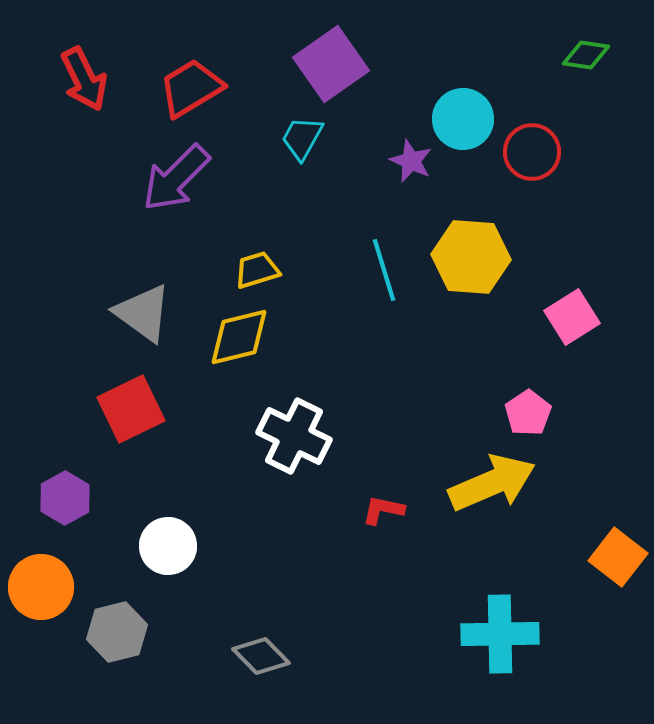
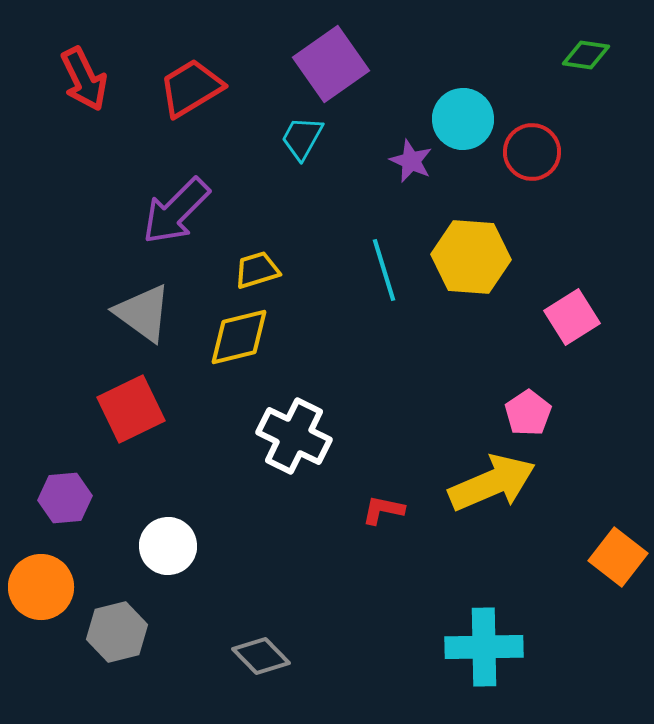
purple arrow: moved 33 px down
purple hexagon: rotated 24 degrees clockwise
cyan cross: moved 16 px left, 13 px down
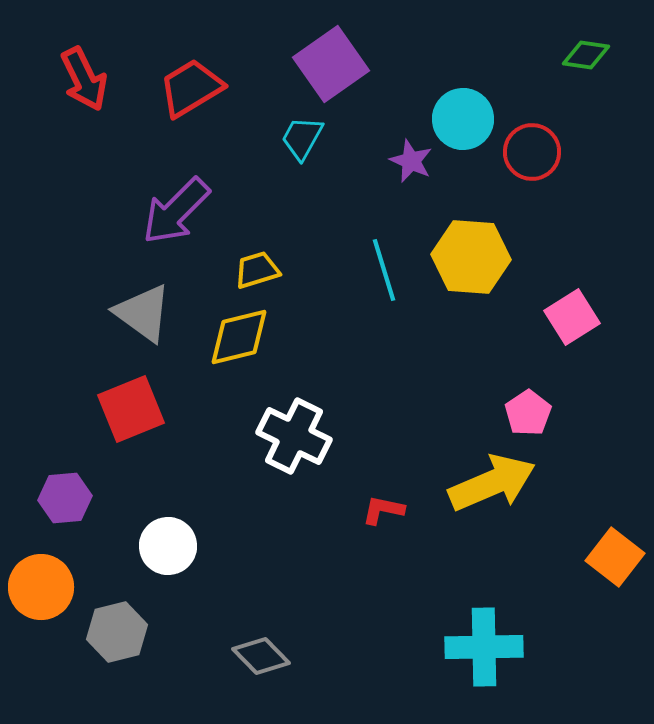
red square: rotated 4 degrees clockwise
orange square: moved 3 px left
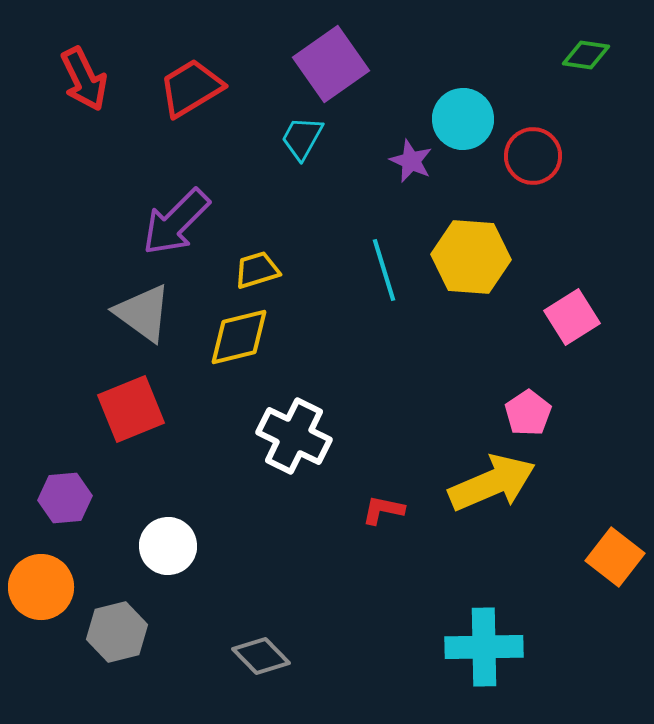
red circle: moved 1 px right, 4 px down
purple arrow: moved 11 px down
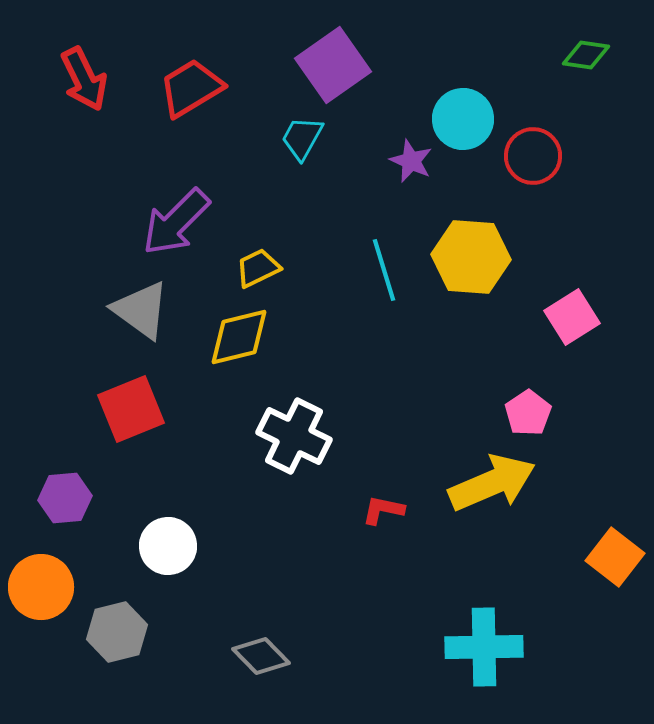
purple square: moved 2 px right, 1 px down
yellow trapezoid: moved 1 px right, 2 px up; rotated 9 degrees counterclockwise
gray triangle: moved 2 px left, 3 px up
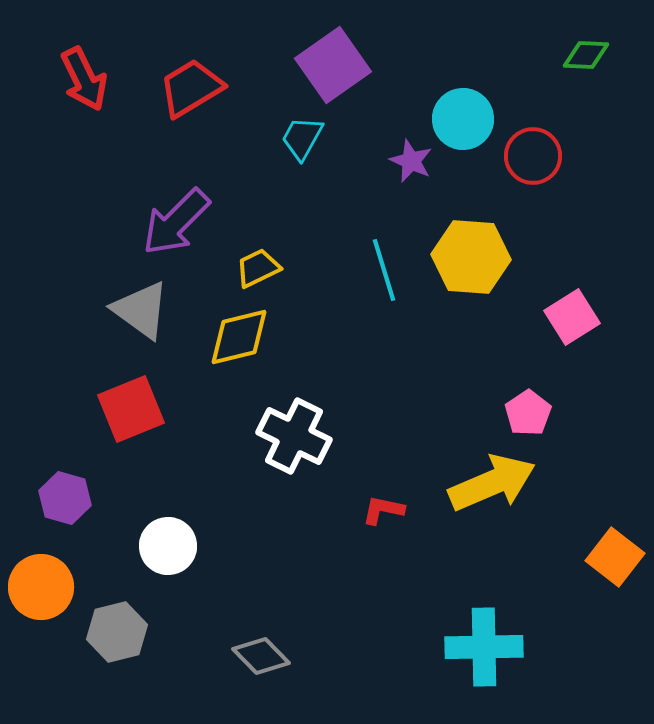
green diamond: rotated 6 degrees counterclockwise
purple hexagon: rotated 21 degrees clockwise
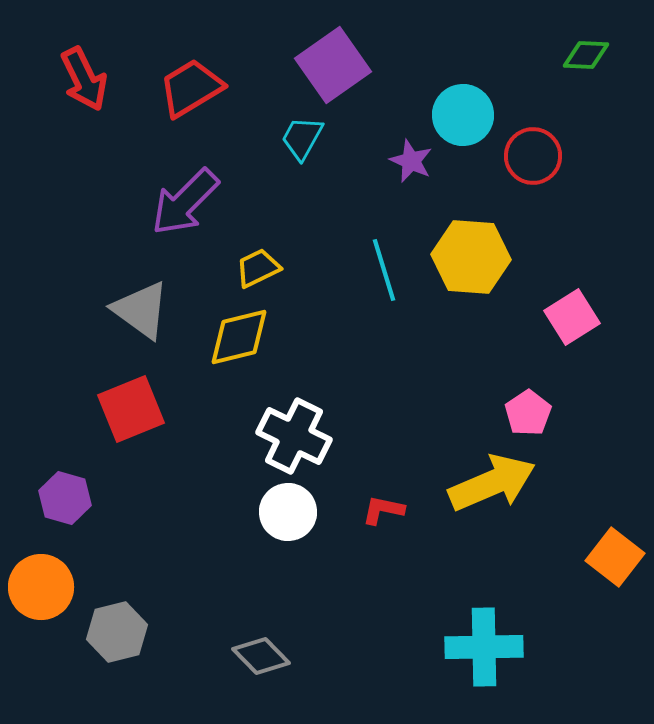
cyan circle: moved 4 px up
purple arrow: moved 9 px right, 20 px up
white circle: moved 120 px right, 34 px up
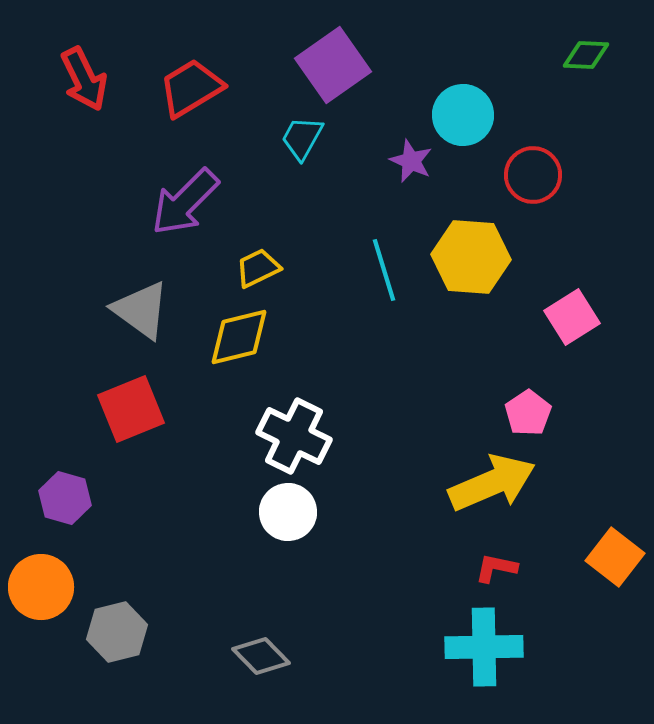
red circle: moved 19 px down
red L-shape: moved 113 px right, 58 px down
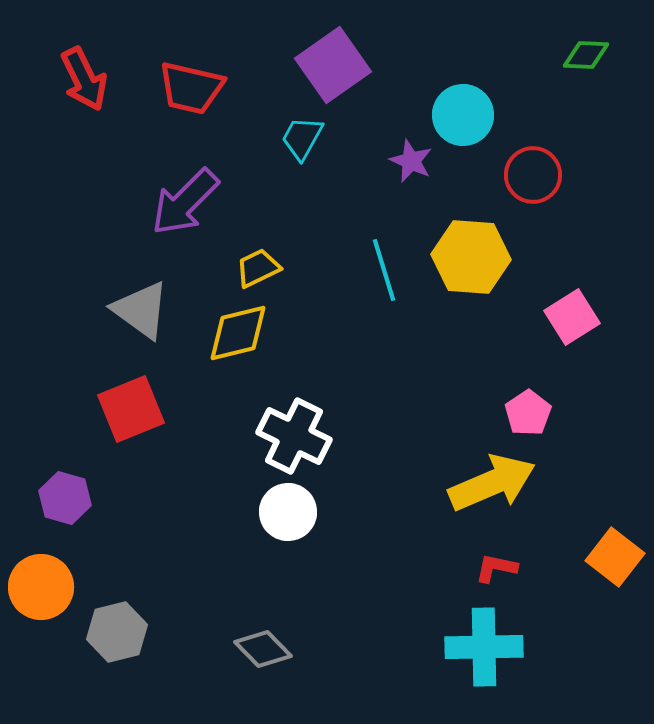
red trapezoid: rotated 136 degrees counterclockwise
yellow diamond: moved 1 px left, 4 px up
gray diamond: moved 2 px right, 7 px up
